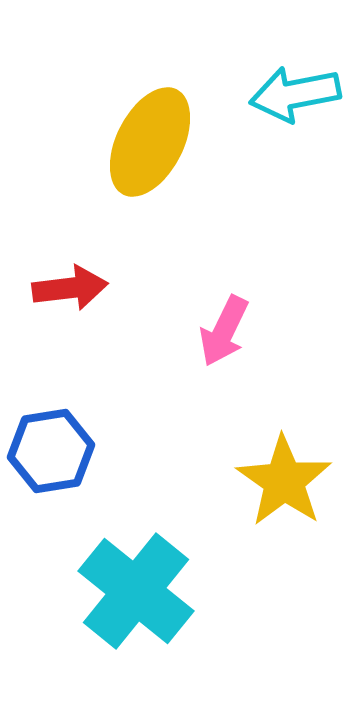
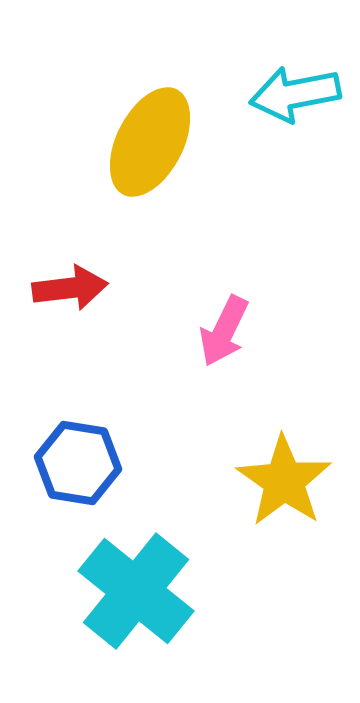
blue hexagon: moved 27 px right, 12 px down; rotated 18 degrees clockwise
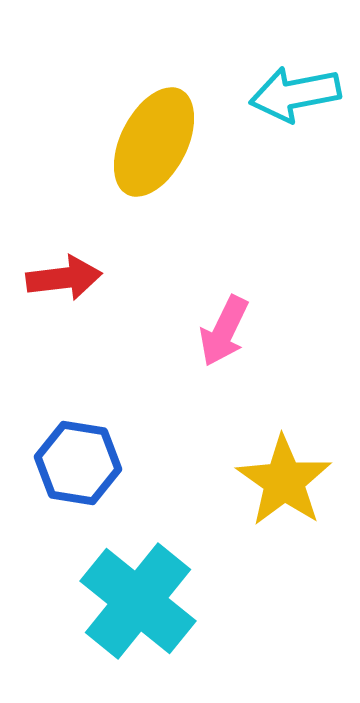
yellow ellipse: moved 4 px right
red arrow: moved 6 px left, 10 px up
cyan cross: moved 2 px right, 10 px down
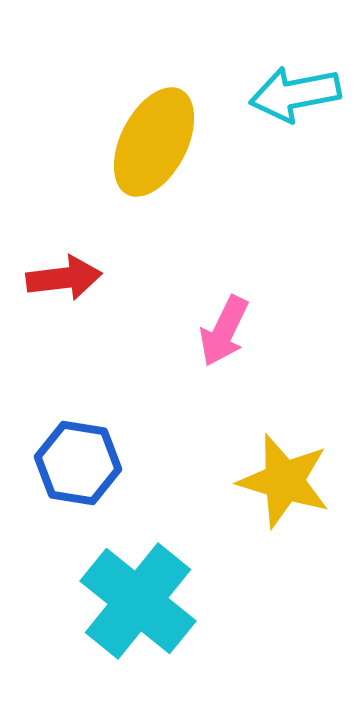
yellow star: rotated 18 degrees counterclockwise
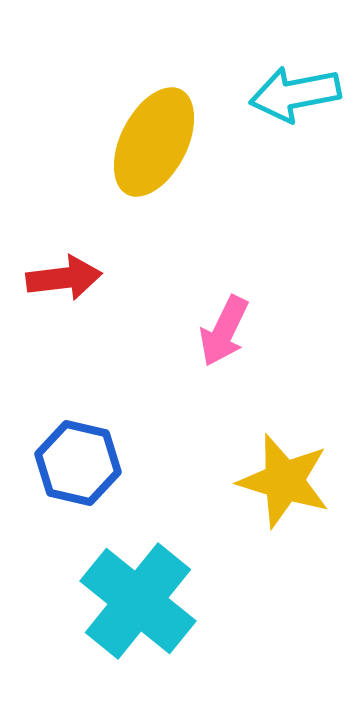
blue hexagon: rotated 4 degrees clockwise
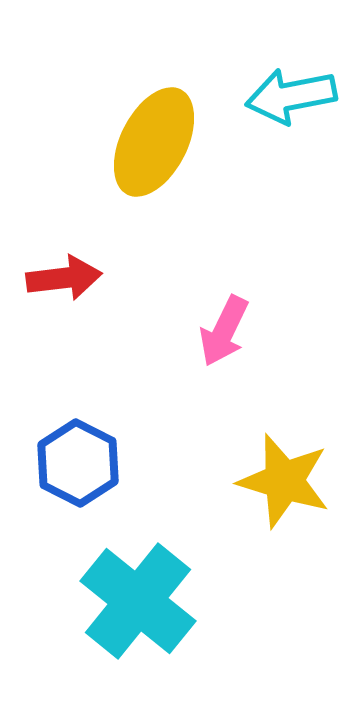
cyan arrow: moved 4 px left, 2 px down
blue hexagon: rotated 14 degrees clockwise
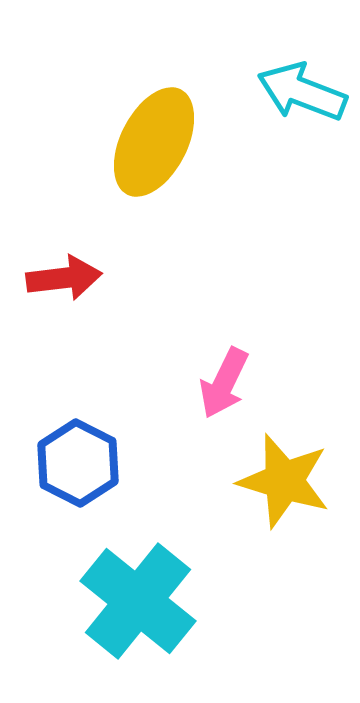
cyan arrow: moved 11 px right, 4 px up; rotated 32 degrees clockwise
pink arrow: moved 52 px down
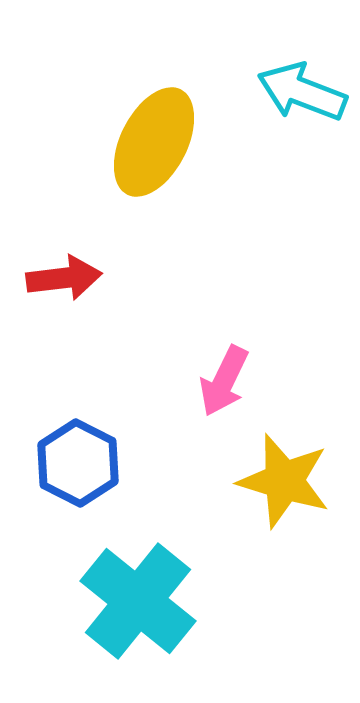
pink arrow: moved 2 px up
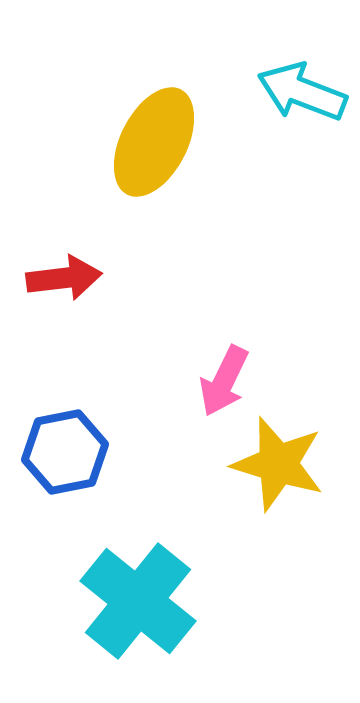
blue hexagon: moved 13 px left, 11 px up; rotated 22 degrees clockwise
yellow star: moved 6 px left, 17 px up
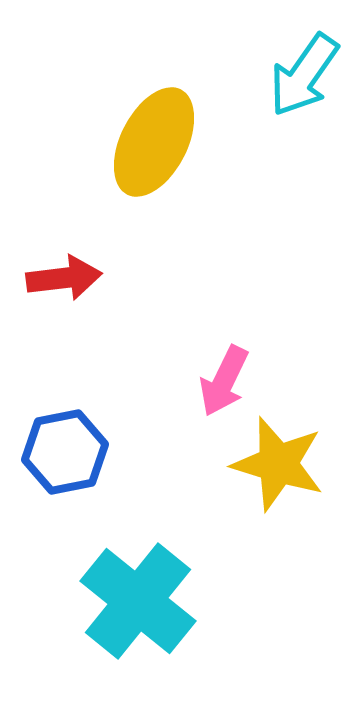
cyan arrow: moved 2 px right, 17 px up; rotated 76 degrees counterclockwise
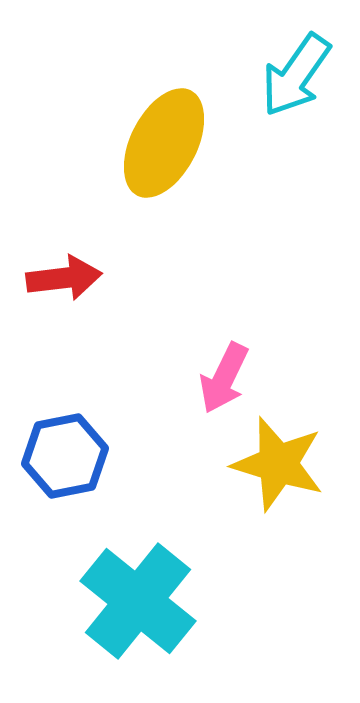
cyan arrow: moved 8 px left
yellow ellipse: moved 10 px right, 1 px down
pink arrow: moved 3 px up
blue hexagon: moved 4 px down
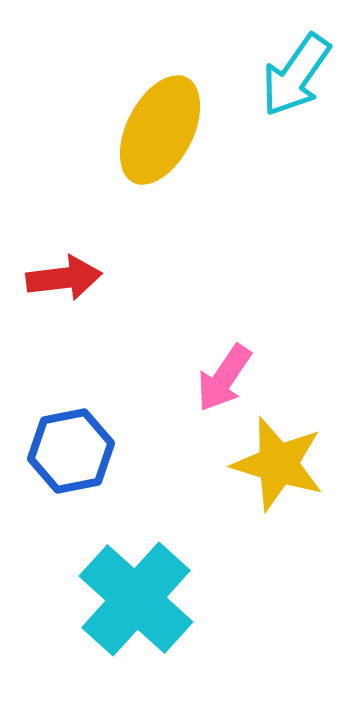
yellow ellipse: moved 4 px left, 13 px up
pink arrow: rotated 8 degrees clockwise
blue hexagon: moved 6 px right, 5 px up
cyan cross: moved 2 px left, 2 px up; rotated 3 degrees clockwise
